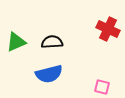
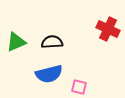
pink square: moved 23 px left
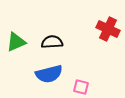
pink square: moved 2 px right
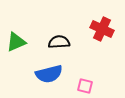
red cross: moved 6 px left
black semicircle: moved 7 px right
pink square: moved 4 px right, 1 px up
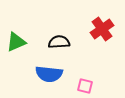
red cross: rotated 30 degrees clockwise
blue semicircle: rotated 20 degrees clockwise
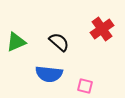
black semicircle: rotated 45 degrees clockwise
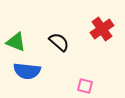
green triangle: rotated 45 degrees clockwise
blue semicircle: moved 22 px left, 3 px up
